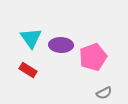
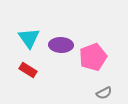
cyan triangle: moved 2 px left
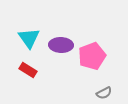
pink pentagon: moved 1 px left, 1 px up
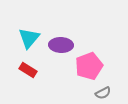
cyan triangle: rotated 15 degrees clockwise
pink pentagon: moved 3 px left, 10 px down
gray semicircle: moved 1 px left
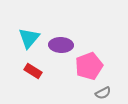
red rectangle: moved 5 px right, 1 px down
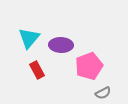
red rectangle: moved 4 px right, 1 px up; rotated 30 degrees clockwise
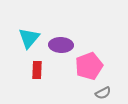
red rectangle: rotated 30 degrees clockwise
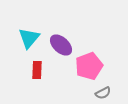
purple ellipse: rotated 40 degrees clockwise
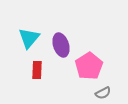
purple ellipse: rotated 30 degrees clockwise
pink pentagon: rotated 12 degrees counterclockwise
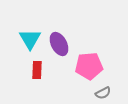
cyan triangle: moved 1 px right, 1 px down; rotated 10 degrees counterclockwise
purple ellipse: moved 2 px left, 1 px up; rotated 10 degrees counterclockwise
pink pentagon: rotated 28 degrees clockwise
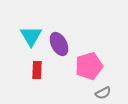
cyan triangle: moved 1 px right, 3 px up
pink pentagon: rotated 12 degrees counterclockwise
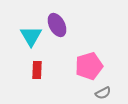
purple ellipse: moved 2 px left, 19 px up
